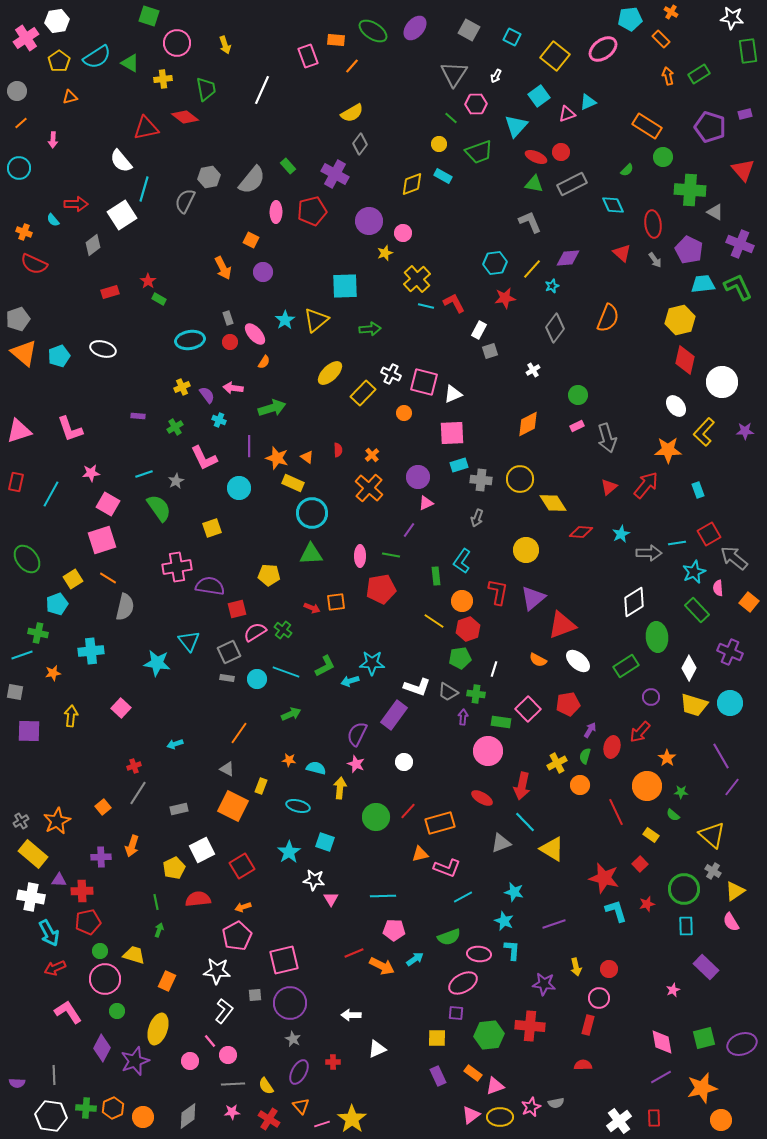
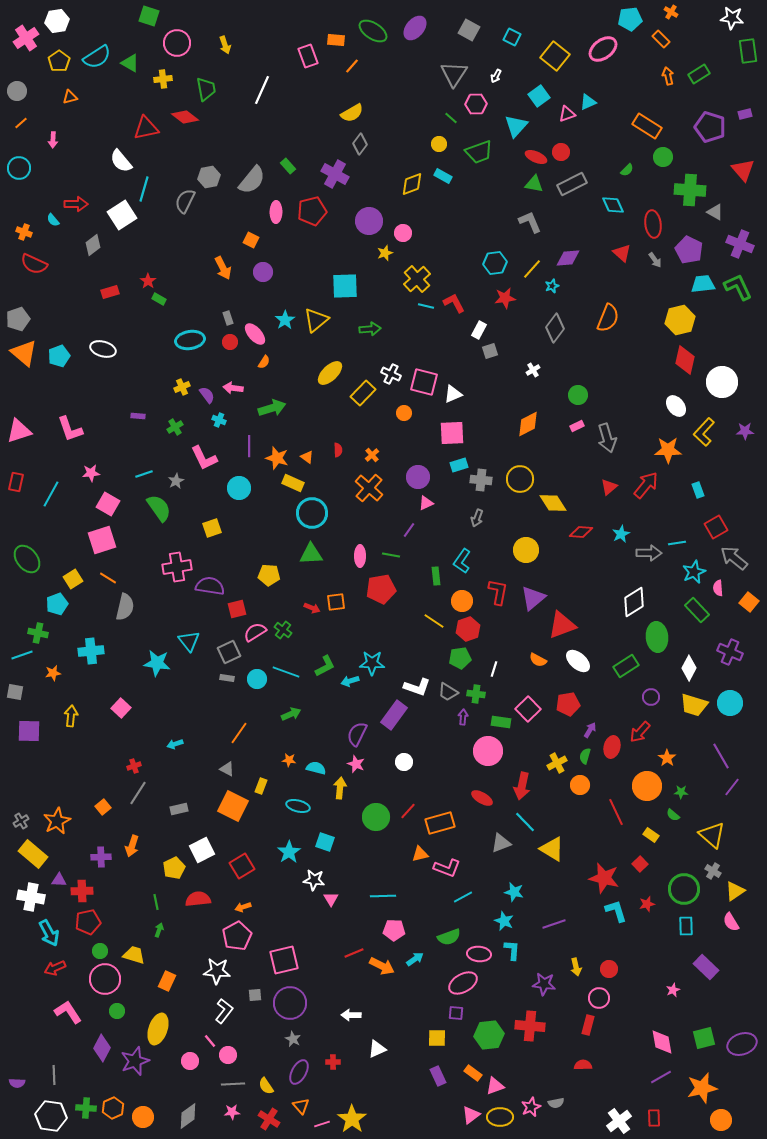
red square at (709, 534): moved 7 px right, 7 px up
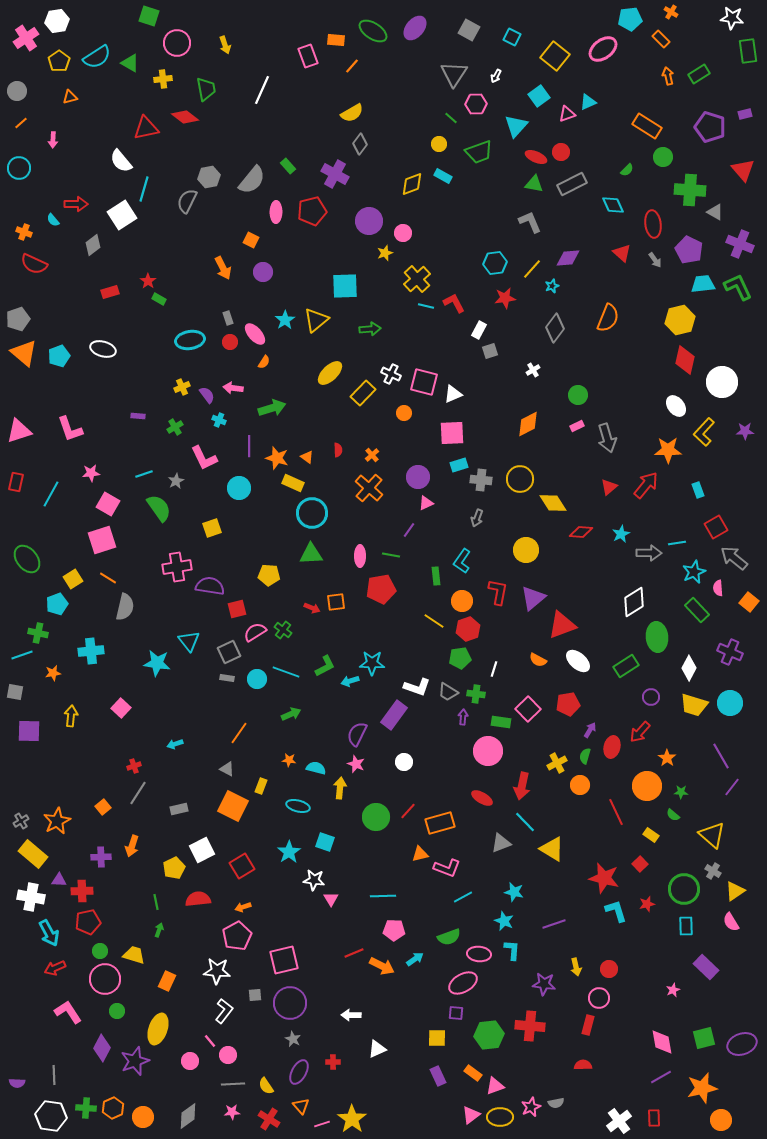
gray semicircle at (185, 201): moved 2 px right
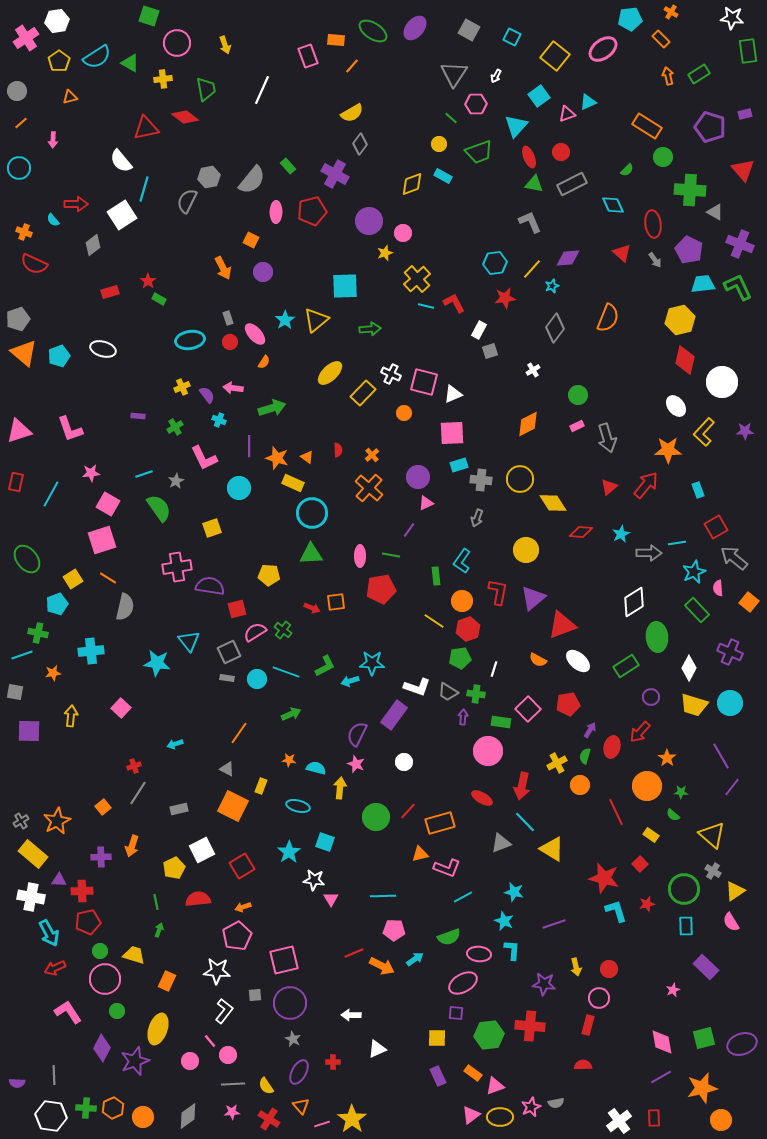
red ellipse at (536, 157): moved 7 px left; rotated 45 degrees clockwise
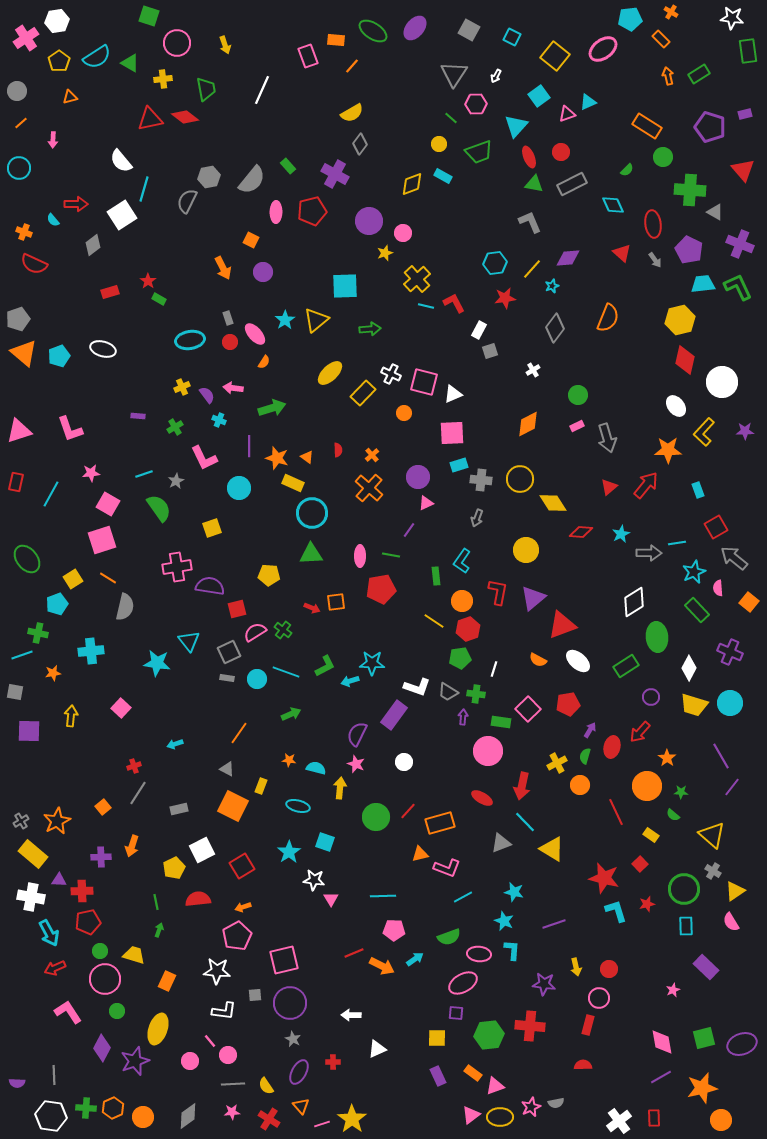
red triangle at (146, 128): moved 4 px right, 9 px up
white L-shape at (224, 1011): rotated 60 degrees clockwise
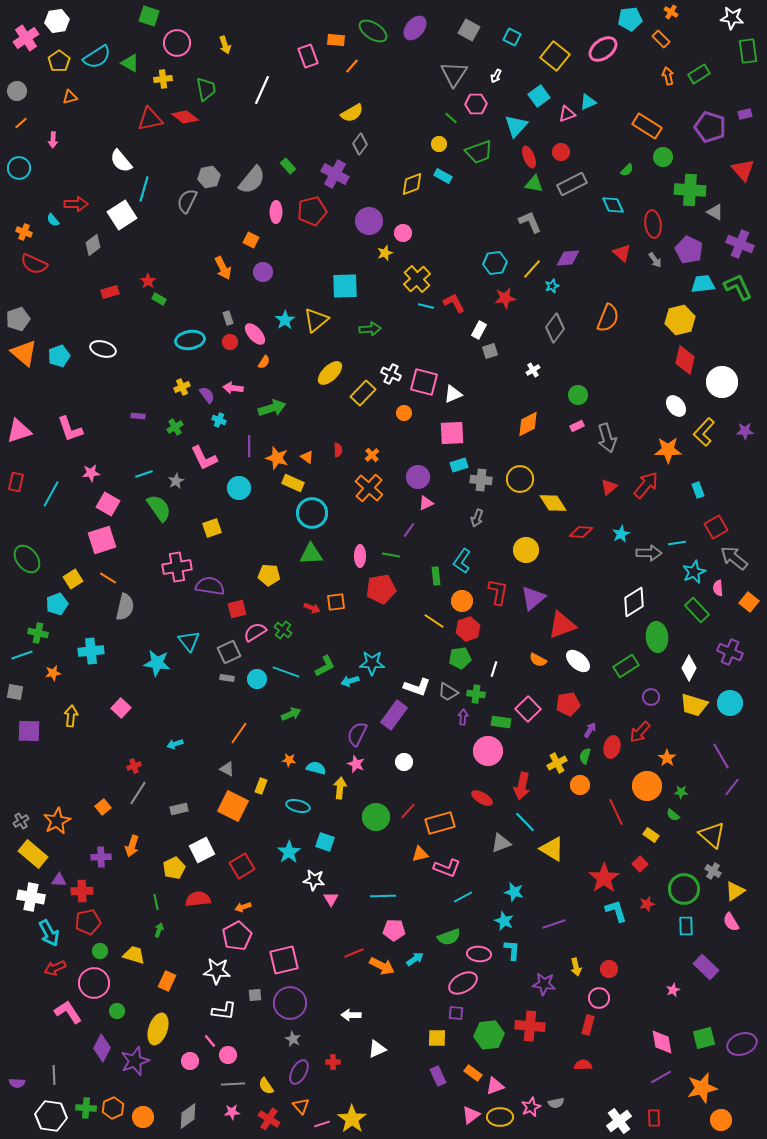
red star at (604, 878): rotated 24 degrees clockwise
pink circle at (105, 979): moved 11 px left, 4 px down
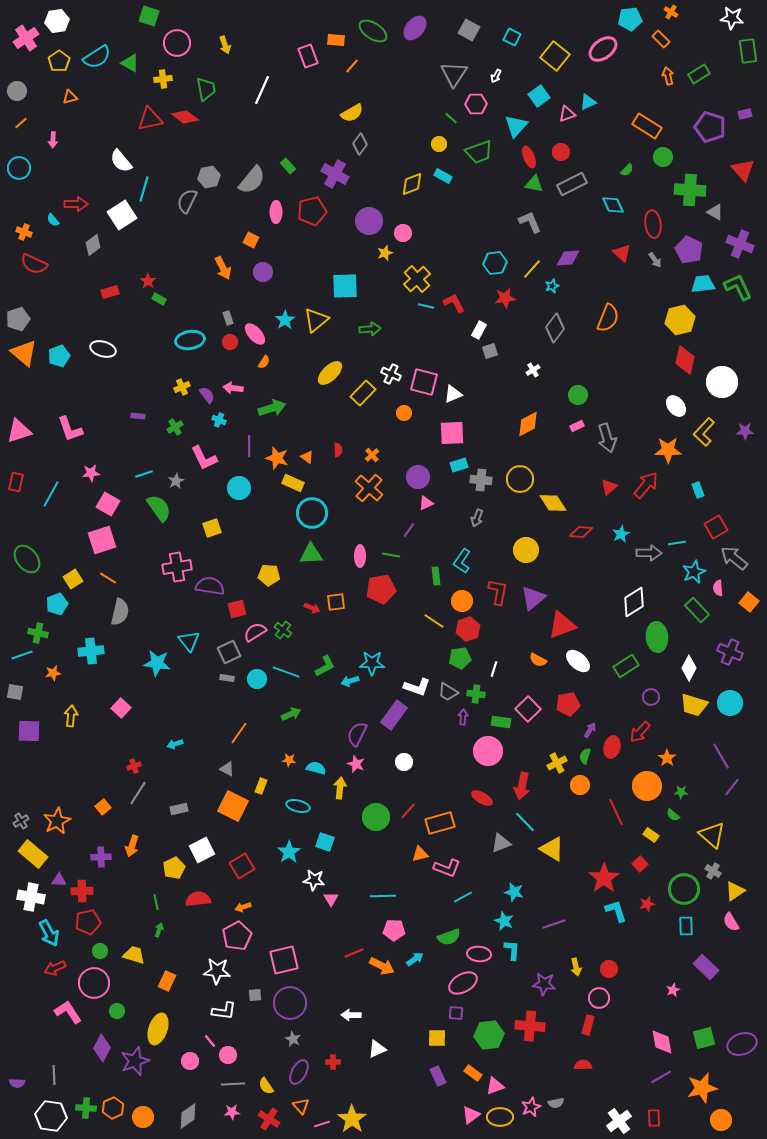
gray semicircle at (125, 607): moved 5 px left, 5 px down
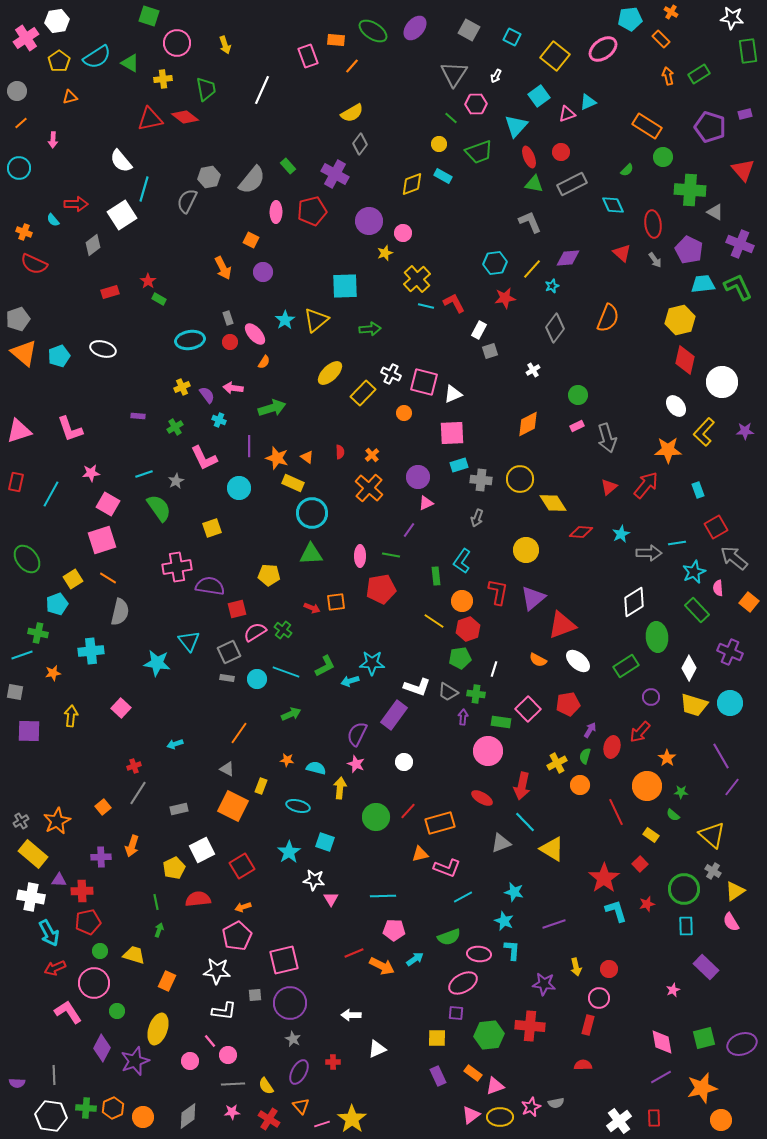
red semicircle at (338, 450): moved 2 px right, 2 px down
orange star at (289, 760): moved 2 px left
